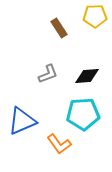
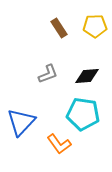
yellow pentagon: moved 10 px down
cyan pentagon: rotated 12 degrees clockwise
blue triangle: moved 1 px left, 1 px down; rotated 24 degrees counterclockwise
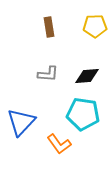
brown rectangle: moved 10 px left, 1 px up; rotated 24 degrees clockwise
gray L-shape: rotated 25 degrees clockwise
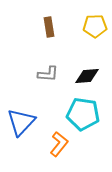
orange L-shape: rotated 105 degrees counterclockwise
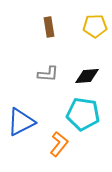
blue triangle: rotated 20 degrees clockwise
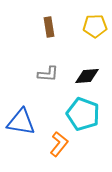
cyan pentagon: rotated 12 degrees clockwise
blue triangle: rotated 36 degrees clockwise
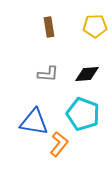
black diamond: moved 2 px up
blue triangle: moved 13 px right
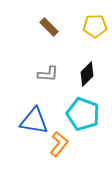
brown rectangle: rotated 36 degrees counterclockwise
black diamond: rotated 40 degrees counterclockwise
blue triangle: moved 1 px up
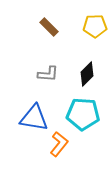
cyan pentagon: rotated 16 degrees counterclockwise
blue triangle: moved 3 px up
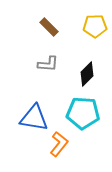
gray L-shape: moved 10 px up
cyan pentagon: moved 1 px up
